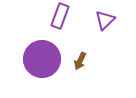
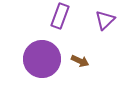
brown arrow: rotated 90 degrees counterclockwise
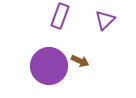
purple circle: moved 7 px right, 7 px down
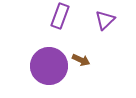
brown arrow: moved 1 px right, 1 px up
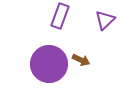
purple circle: moved 2 px up
